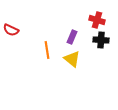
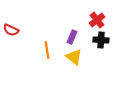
red cross: rotated 35 degrees clockwise
yellow triangle: moved 2 px right, 2 px up
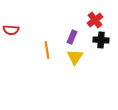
red cross: moved 2 px left
red semicircle: rotated 21 degrees counterclockwise
yellow triangle: moved 1 px right; rotated 24 degrees clockwise
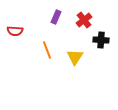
red cross: moved 11 px left
red semicircle: moved 4 px right, 1 px down
purple rectangle: moved 16 px left, 20 px up
orange line: rotated 12 degrees counterclockwise
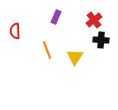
red cross: moved 10 px right
red semicircle: rotated 84 degrees clockwise
